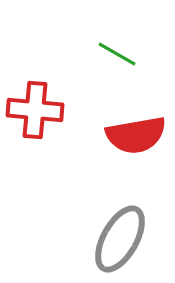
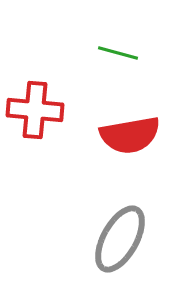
green line: moved 1 px right, 1 px up; rotated 15 degrees counterclockwise
red semicircle: moved 6 px left
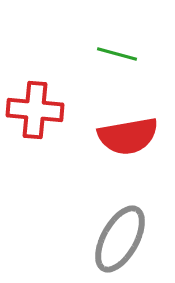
green line: moved 1 px left, 1 px down
red semicircle: moved 2 px left, 1 px down
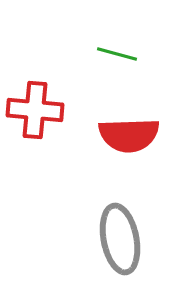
red semicircle: moved 1 px right, 1 px up; rotated 8 degrees clockwise
gray ellipse: rotated 40 degrees counterclockwise
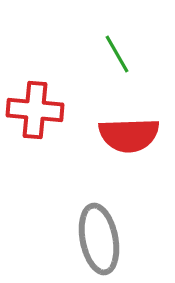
green line: rotated 45 degrees clockwise
gray ellipse: moved 21 px left
